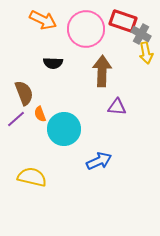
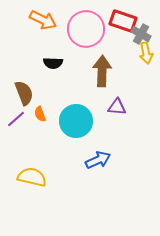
cyan circle: moved 12 px right, 8 px up
blue arrow: moved 1 px left, 1 px up
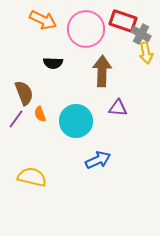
purple triangle: moved 1 px right, 1 px down
purple line: rotated 12 degrees counterclockwise
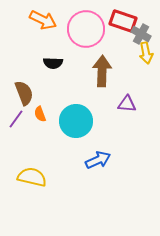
purple triangle: moved 9 px right, 4 px up
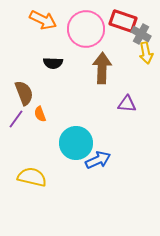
brown arrow: moved 3 px up
cyan circle: moved 22 px down
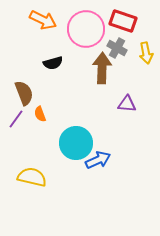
gray cross: moved 24 px left, 14 px down
black semicircle: rotated 18 degrees counterclockwise
